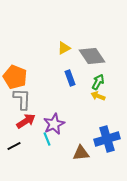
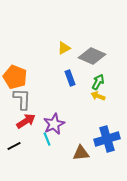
gray diamond: rotated 32 degrees counterclockwise
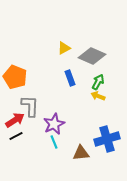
gray L-shape: moved 8 px right, 7 px down
red arrow: moved 11 px left, 1 px up
cyan line: moved 7 px right, 3 px down
black line: moved 2 px right, 10 px up
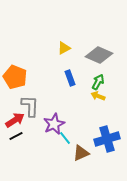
gray diamond: moved 7 px right, 1 px up
cyan line: moved 11 px right, 4 px up; rotated 16 degrees counterclockwise
brown triangle: rotated 18 degrees counterclockwise
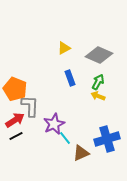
orange pentagon: moved 12 px down
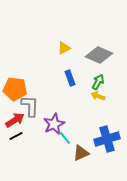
orange pentagon: rotated 15 degrees counterclockwise
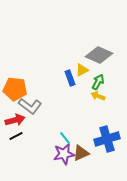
yellow triangle: moved 18 px right, 22 px down
gray L-shape: rotated 125 degrees clockwise
red arrow: rotated 18 degrees clockwise
purple star: moved 10 px right, 30 px down; rotated 15 degrees clockwise
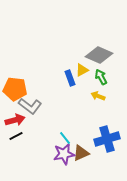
green arrow: moved 3 px right, 5 px up; rotated 56 degrees counterclockwise
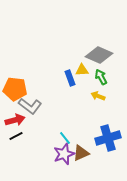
yellow triangle: rotated 24 degrees clockwise
blue cross: moved 1 px right, 1 px up
purple star: rotated 10 degrees counterclockwise
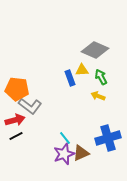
gray diamond: moved 4 px left, 5 px up
orange pentagon: moved 2 px right
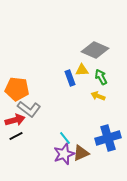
gray L-shape: moved 1 px left, 3 px down
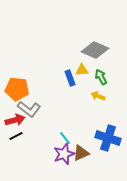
blue cross: rotated 35 degrees clockwise
